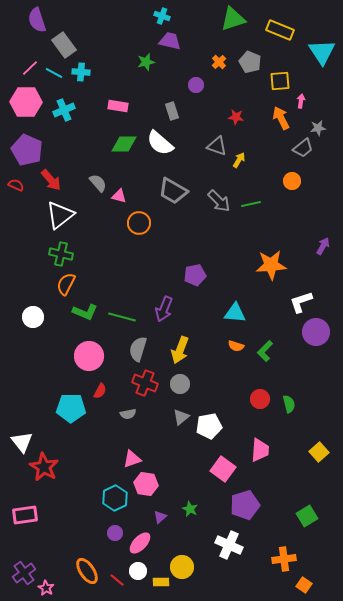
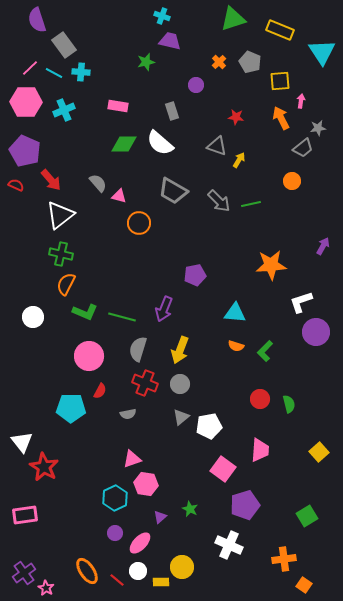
purple pentagon at (27, 150): moved 2 px left, 1 px down
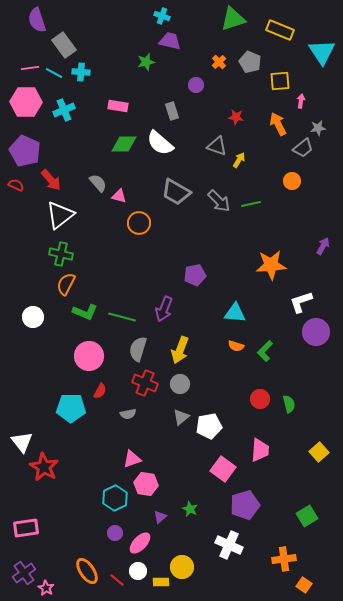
pink line at (30, 68): rotated 36 degrees clockwise
orange arrow at (281, 118): moved 3 px left, 6 px down
gray trapezoid at (173, 191): moved 3 px right, 1 px down
pink rectangle at (25, 515): moved 1 px right, 13 px down
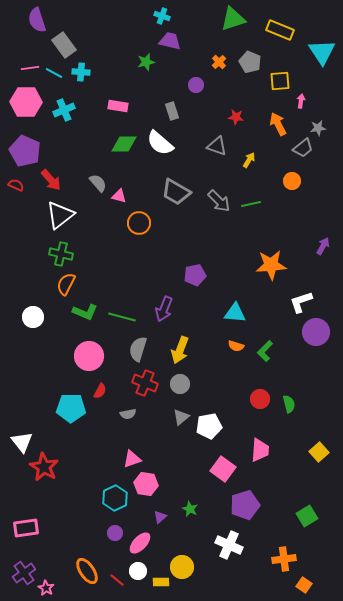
yellow arrow at (239, 160): moved 10 px right
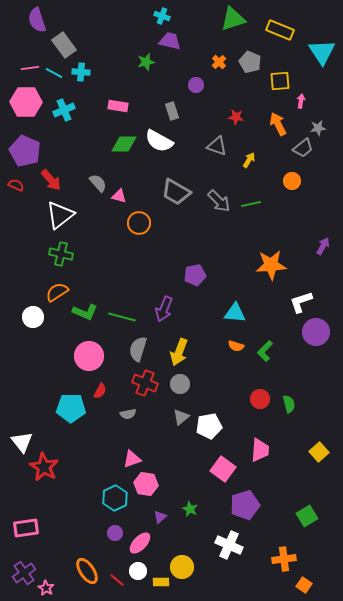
white semicircle at (160, 143): moved 1 px left, 2 px up; rotated 12 degrees counterclockwise
orange semicircle at (66, 284): moved 9 px left, 8 px down; rotated 30 degrees clockwise
yellow arrow at (180, 350): moved 1 px left, 2 px down
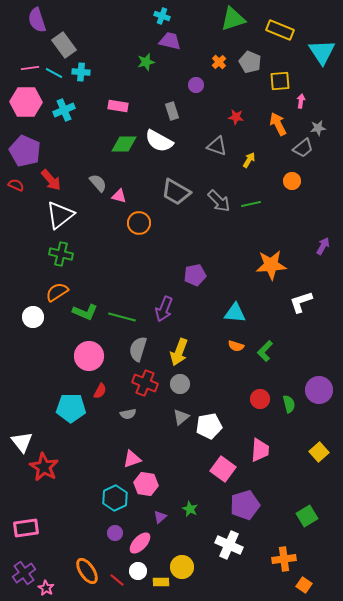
purple circle at (316, 332): moved 3 px right, 58 px down
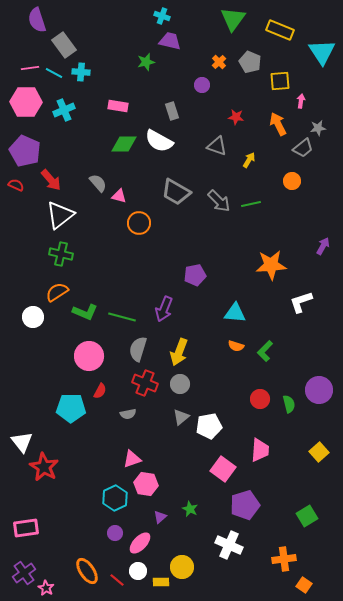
green triangle at (233, 19): rotated 36 degrees counterclockwise
purple circle at (196, 85): moved 6 px right
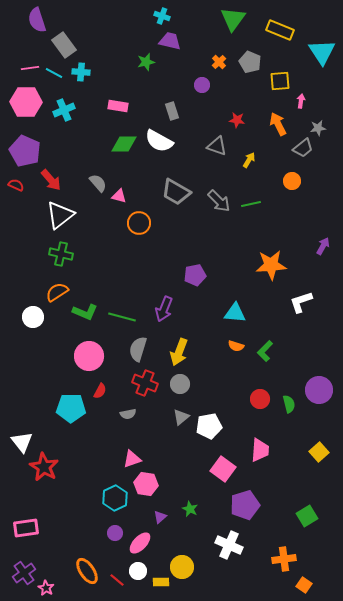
red star at (236, 117): moved 1 px right, 3 px down
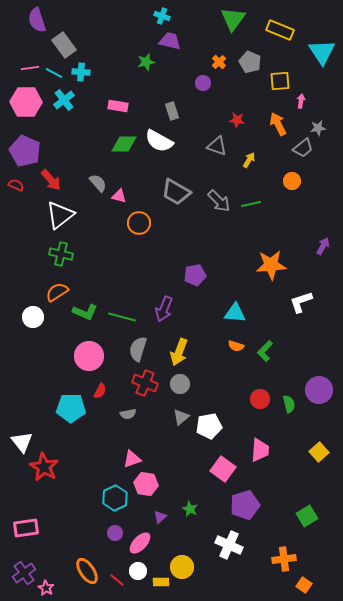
purple circle at (202, 85): moved 1 px right, 2 px up
cyan cross at (64, 110): moved 10 px up; rotated 15 degrees counterclockwise
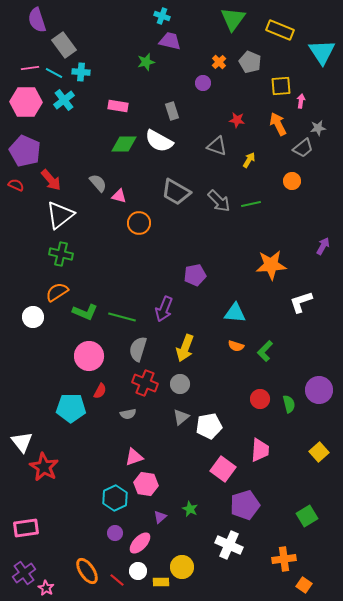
yellow square at (280, 81): moved 1 px right, 5 px down
yellow arrow at (179, 352): moved 6 px right, 4 px up
pink triangle at (132, 459): moved 2 px right, 2 px up
